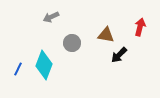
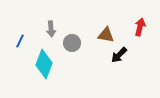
gray arrow: moved 12 px down; rotated 70 degrees counterclockwise
cyan diamond: moved 1 px up
blue line: moved 2 px right, 28 px up
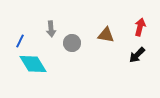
black arrow: moved 18 px right
cyan diamond: moved 11 px left; rotated 52 degrees counterclockwise
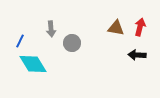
brown triangle: moved 10 px right, 7 px up
black arrow: rotated 48 degrees clockwise
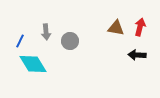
gray arrow: moved 5 px left, 3 px down
gray circle: moved 2 px left, 2 px up
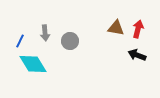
red arrow: moved 2 px left, 2 px down
gray arrow: moved 1 px left, 1 px down
black arrow: rotated 18 degrees clockwise
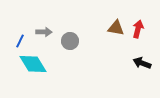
gray arrow: moved 1 px left, 1 px up; rotated 84 degrees counterclockwise
black arrow: moved 5 px right, 8 px down
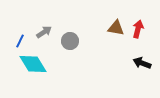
gray arrow: rotated 35 degrees counterclockwise
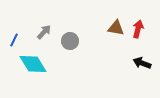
gray arrow: rotated 14 degrees counterclockwise
blue line: moved 6 px left, 1 px up
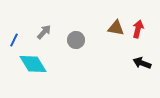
gray circle: moved 6 px right, 1 px up
